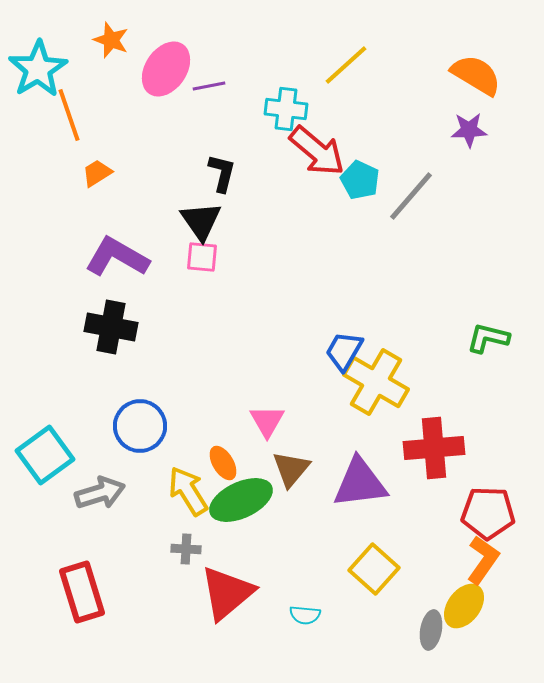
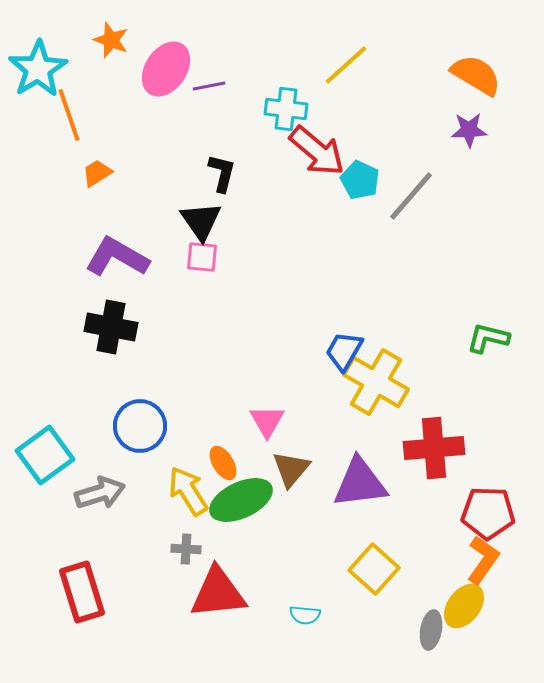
red triangle: moved 9 px left; rotated 34 degrees clockwise
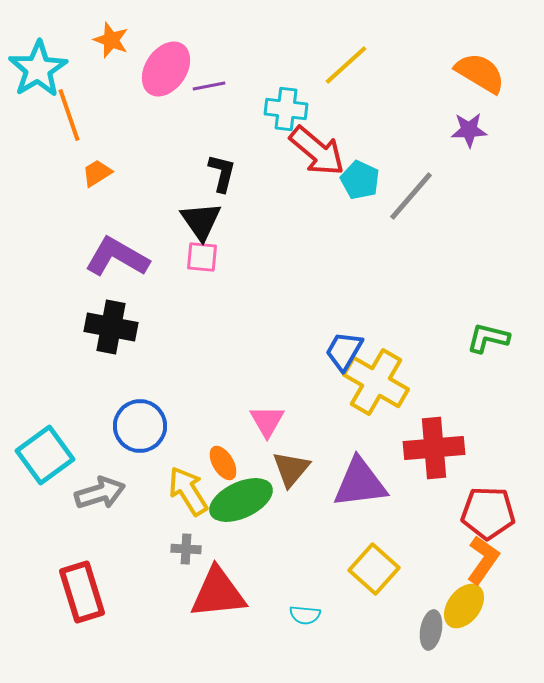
orange semicircle: moved 4 px right, 2 px up
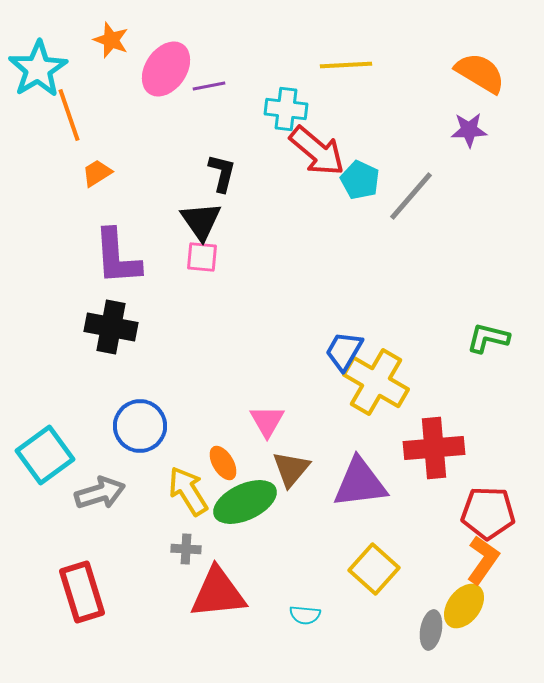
yellow line: rotated 39 degrees clockwise
purple L-shape: rotated 124 degrees counterclockwise
green ellipse: moved 4 px right, 2 px down
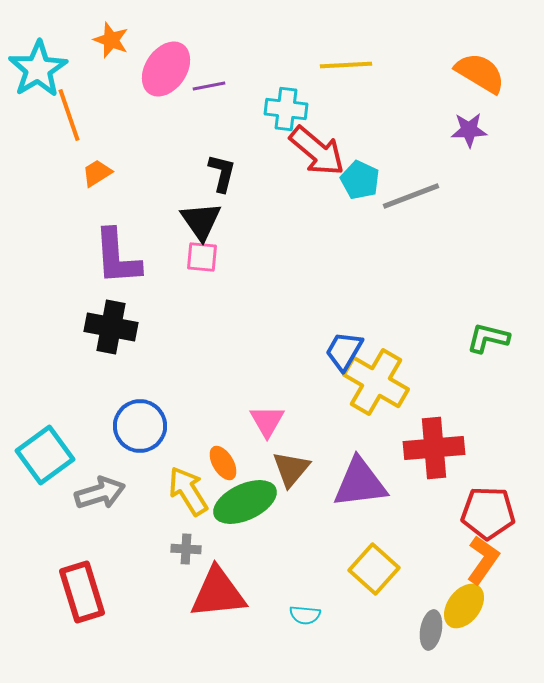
gray line: rotated 28 degrees clockwise
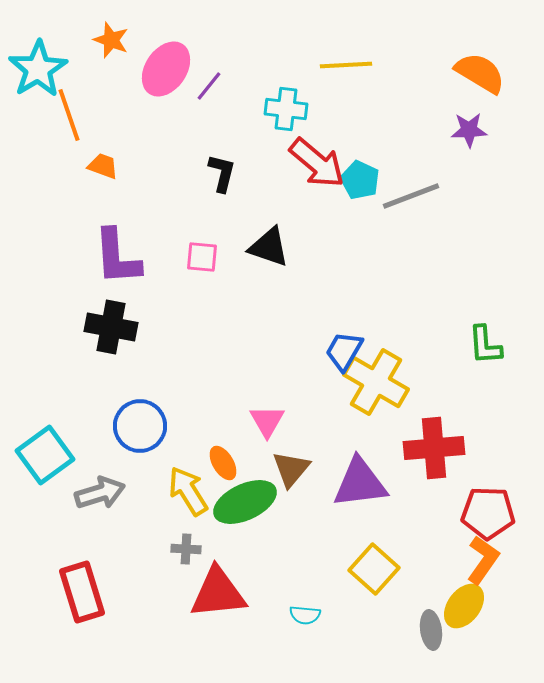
purple line: rotated 40 degrees counterclockwise
red arrow: moved 12 px down
orange trapezoid: moved 6 px right, 7 px up; rotated 52 degrees clockwise
black triangle: moved 68 px right, 26 px down; rotated 36 degrees counterclockwise
green L-shape: moved 3 px left, 7 px down; rotated 108 degrees counterclockwise
gray ellipse: rotated 18 degrees counterclockwise
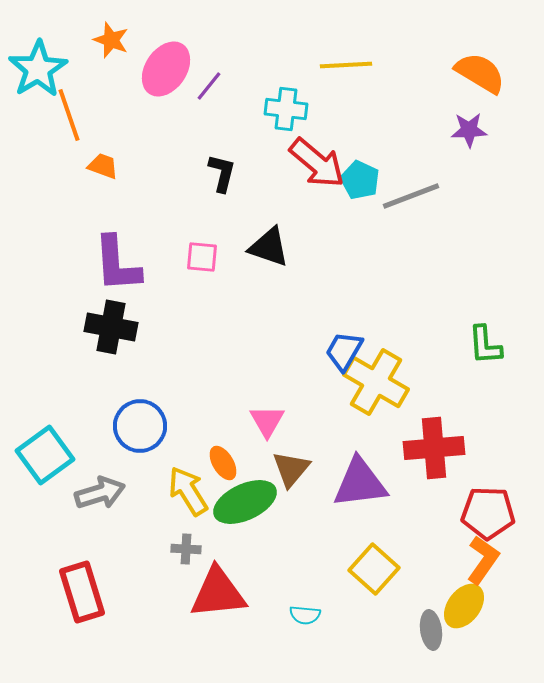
purple L-shape: moved 7 px down
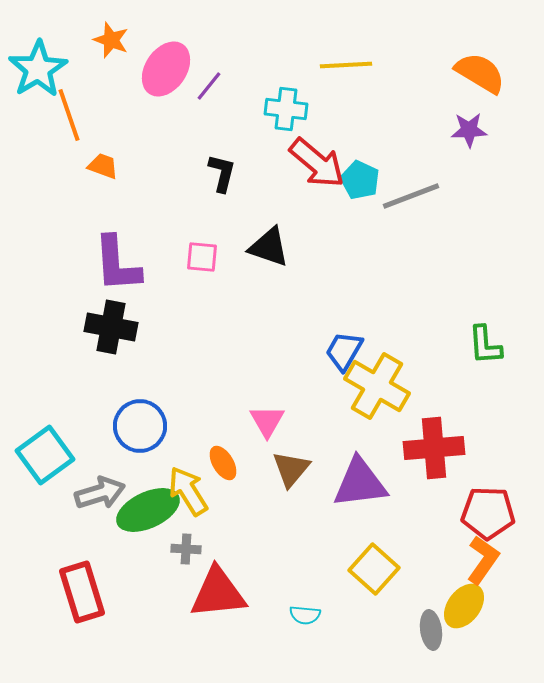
yellow cross: moved 1 px right, 4 px down
green ellipse: moved 97 px left, 8 px down
